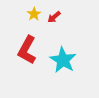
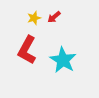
yellow star: moved 4 px down; rotated 16 degrees clockwise
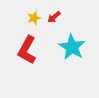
cyan star: moved 9 px right, 13 px up
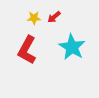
yellow star: rotated 16 degrees clockwise
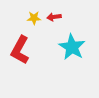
red arrow: rotated 32 degrees clockwise
red L-shape: moved 7 px left
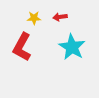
red arrow: moved 6 px right
red L-shape: moved 2 px right, 3 px up
